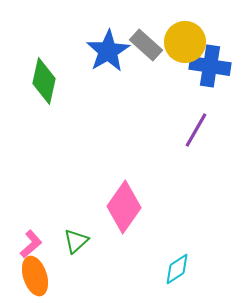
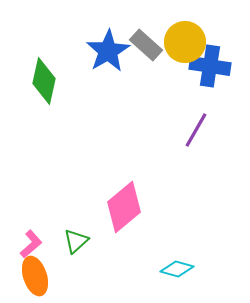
pink diamond: rotated 15 degrees clockwise
cyan diamond: rotated 48 degrees clockwise
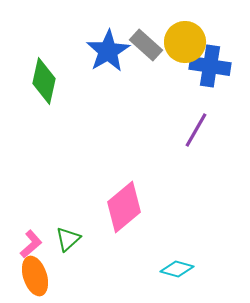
green triangle: moved 8 px left, 2 px up
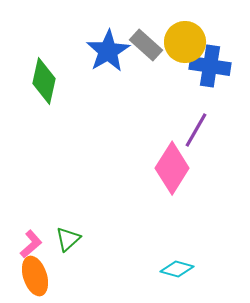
pink diamond: moved 48 px right, 39 px up; rotated 18 degrees counterclockwise
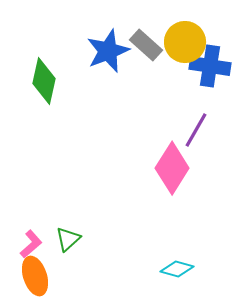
blue star: rotated 9 degrees clockwise
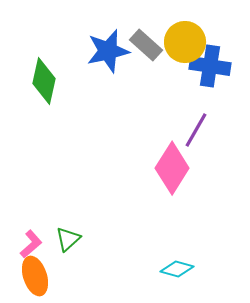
blue star: rotated 9 degrees clockwise
